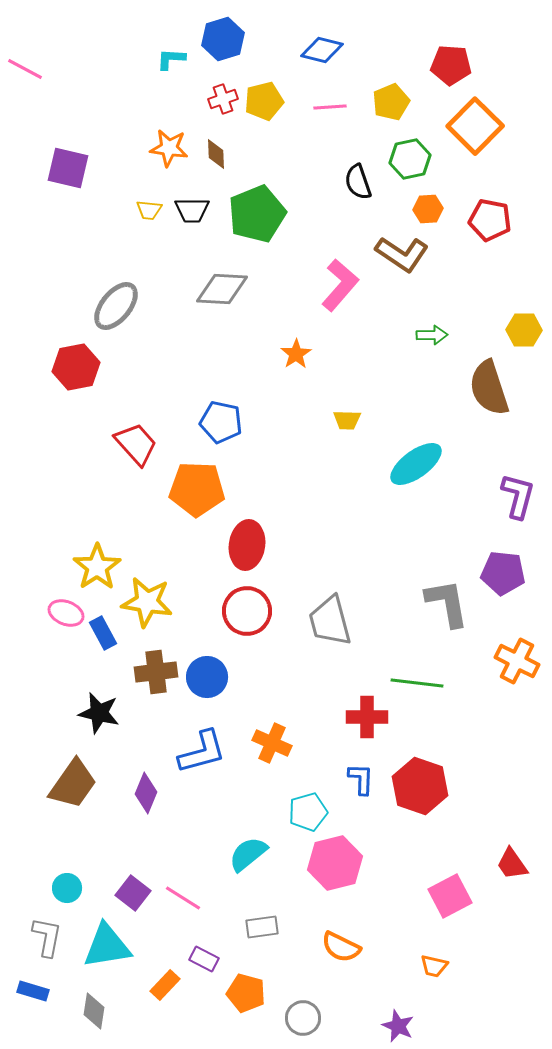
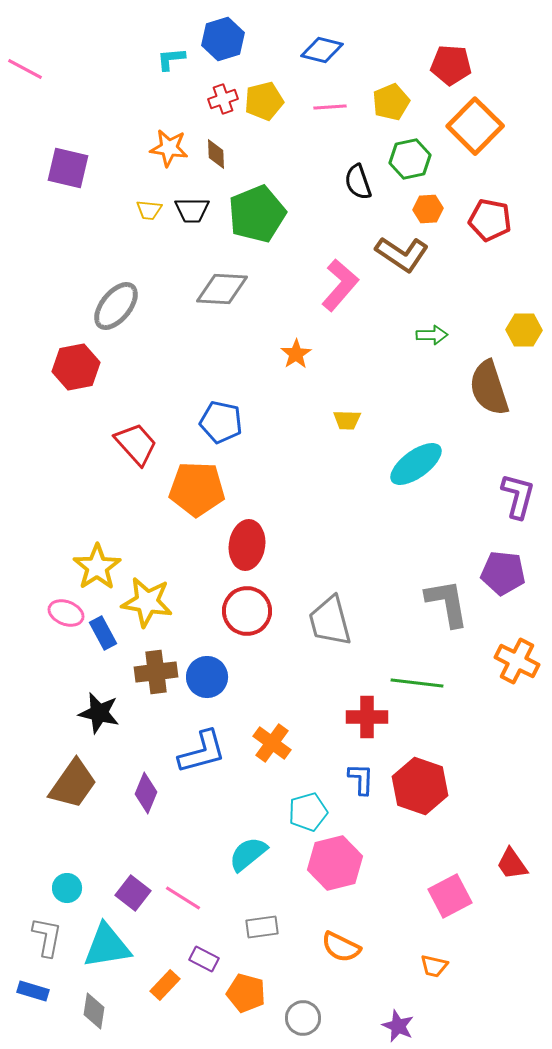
cyan L-shape at (171, 59): rotated 8 degrees counterclockwise
orange cross at (272, 743): rotated 12 degrees clockwise
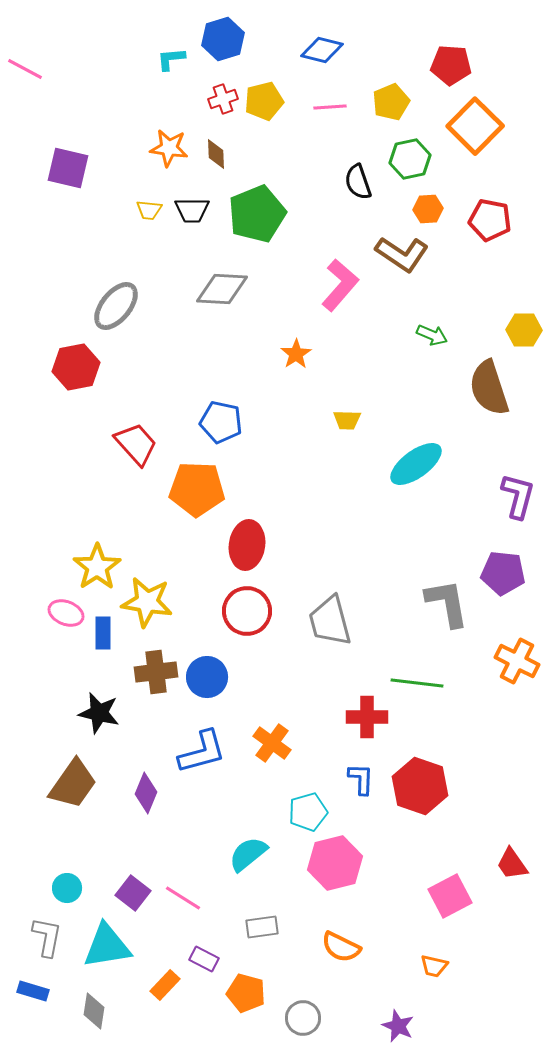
green arrow at (432, 335): rotated 24 degrees clockwise
blue rectangle at (103, 633): rotated 28 degrees clockwise
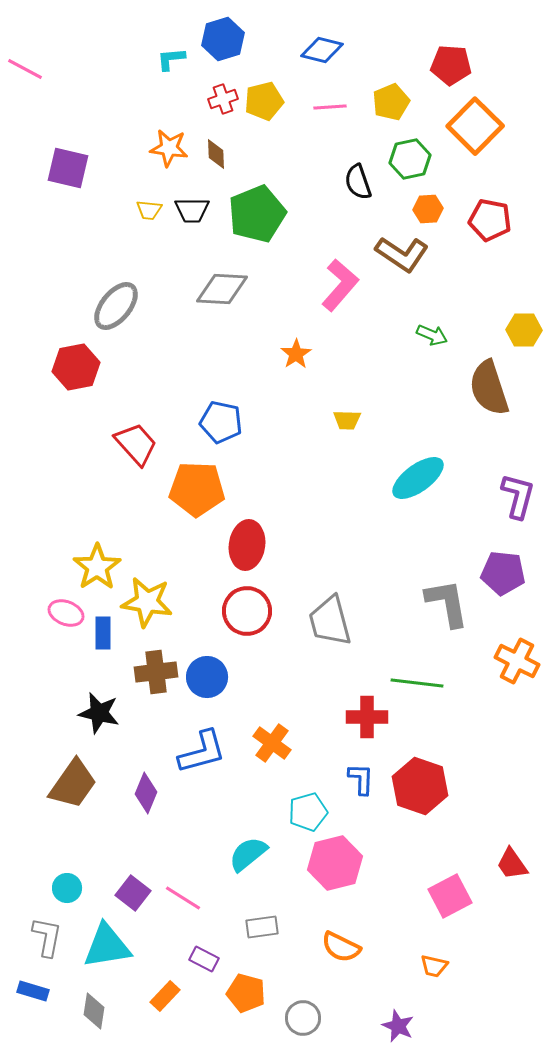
cyan ellipse at (416, 464): moved 2 px right, 14 px down
orange rectangle at (165, 985): moved 11 px down
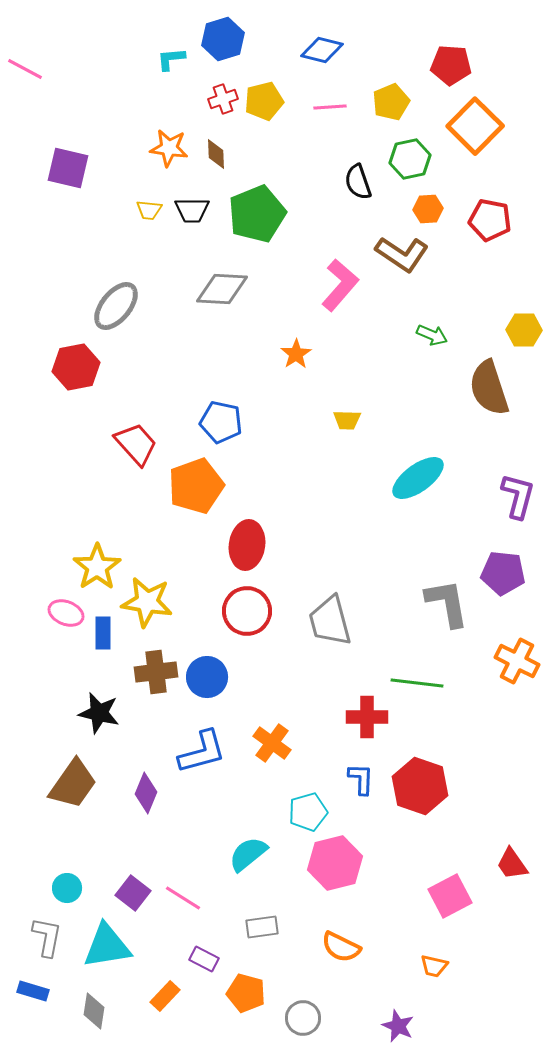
orange pentagon at (197, 489): moved 1 px left, 3 px up; rotated 22 degrees counterclockwise
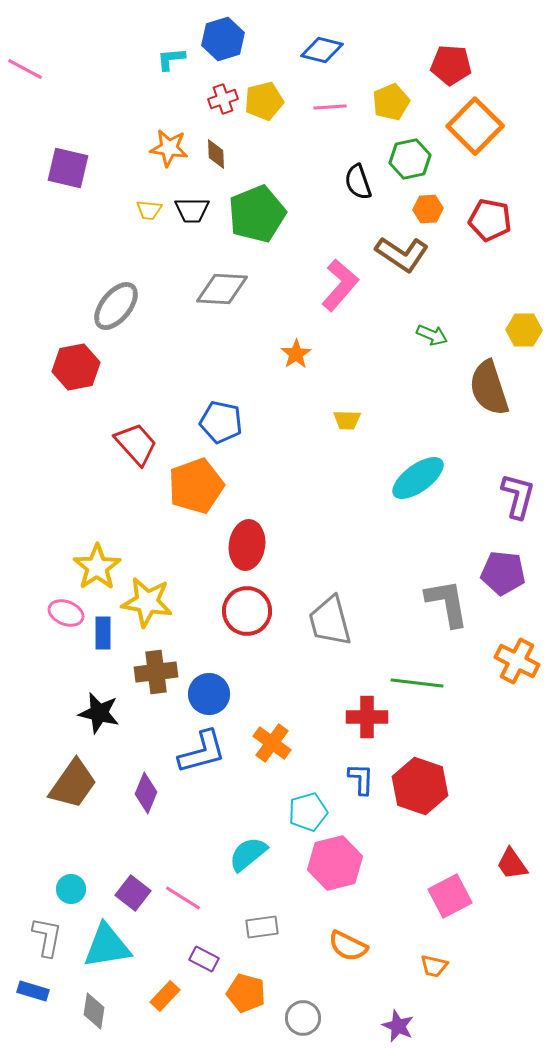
blue circle at (207, 677): moved 2 px right, 17 px down
cyan circle at (67, 888): moved 4 px right, 1 px down
orange semicircle at (341, 947): moved 7 px right, 1 px up
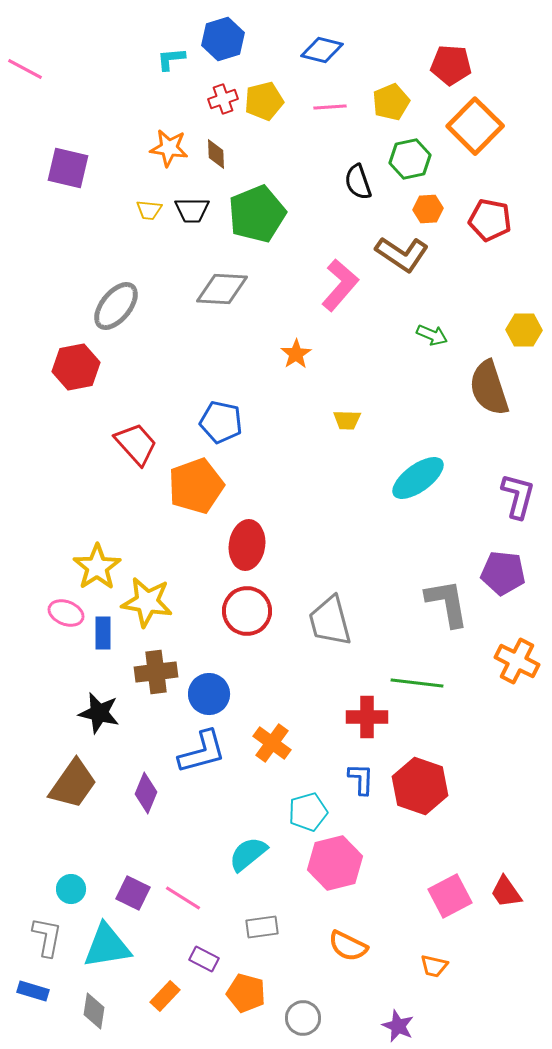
red trapezoid at (512, 864): moved 6 px left, 28 px down
purple square at (133, 893): rotated 12 degrees counterclockwise
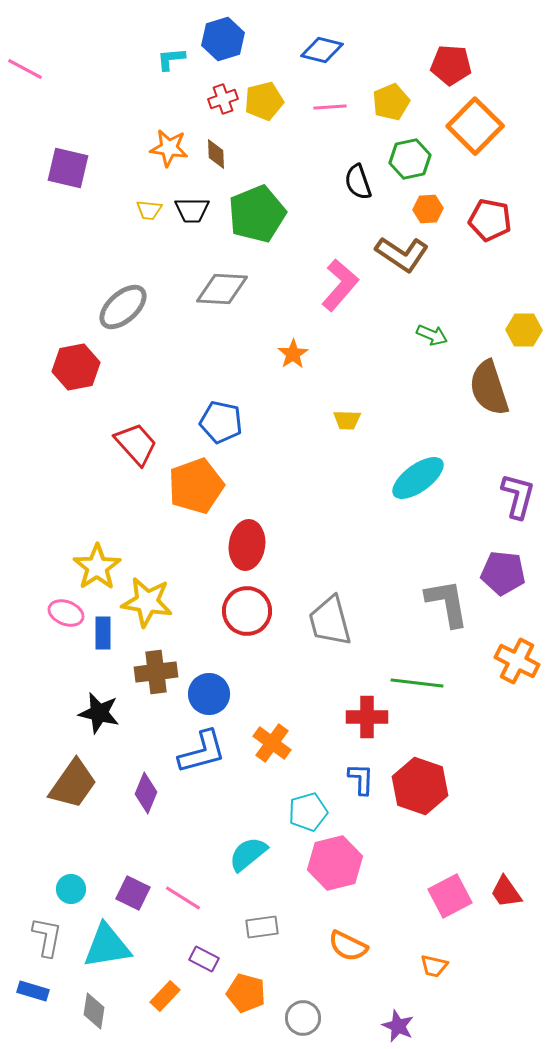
gray ellipse at (116, 306): moved 7 px right, 1 px down; rotated 9 degrees clockwise
orange star at (296, 354): moved 3 px left
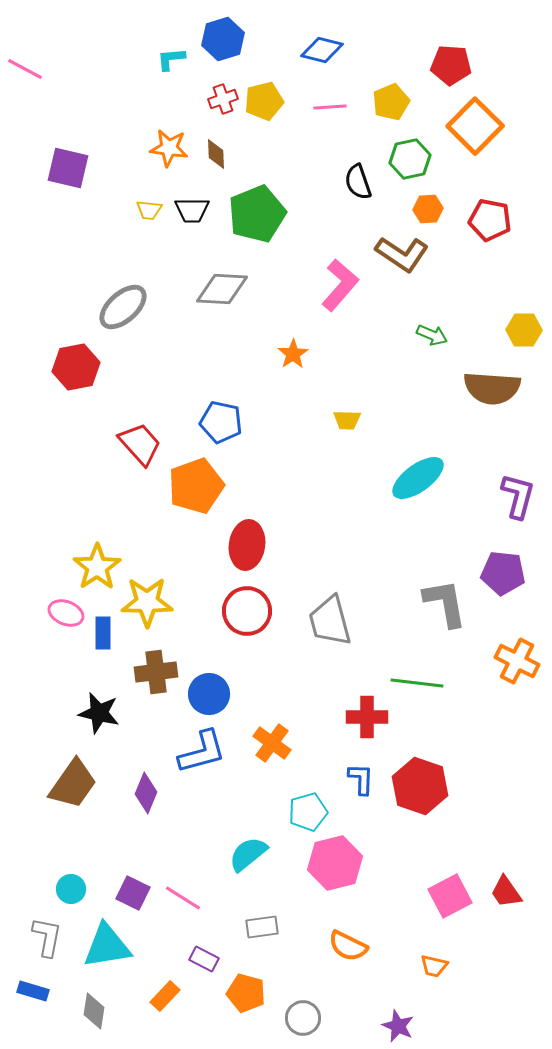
brown semicircle at (489, 388): moved 3 px right; rotated 68 degrees counterclockwise
red trapezoid at (136, 444): moved 4 px right
yellow star at (147, 602): rotated 9 degrees counterclockwise
gray L-shape at (447, 603): moved 2 px left
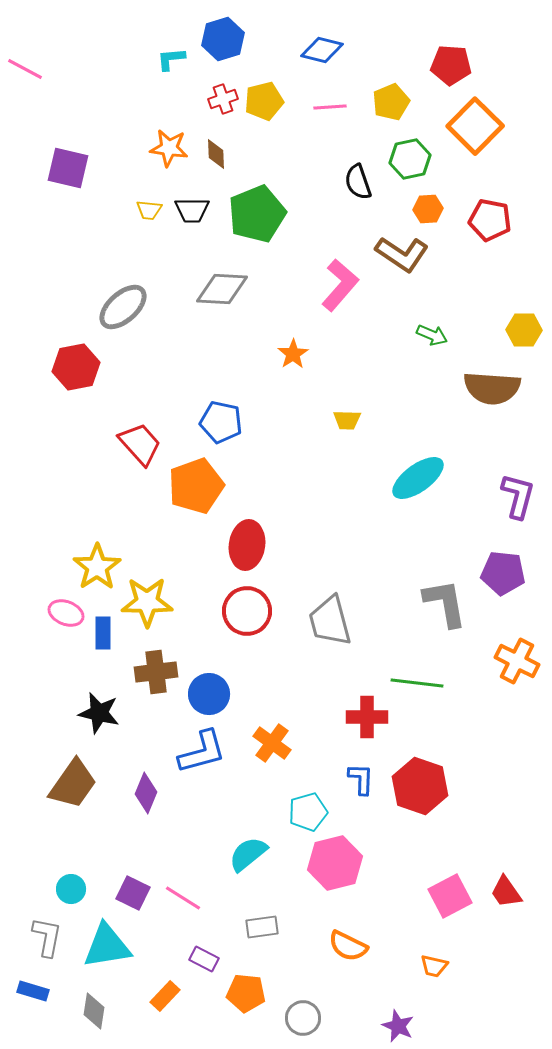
orange pentagon at (246, 993): rotated 9 degrees counterclockwise
